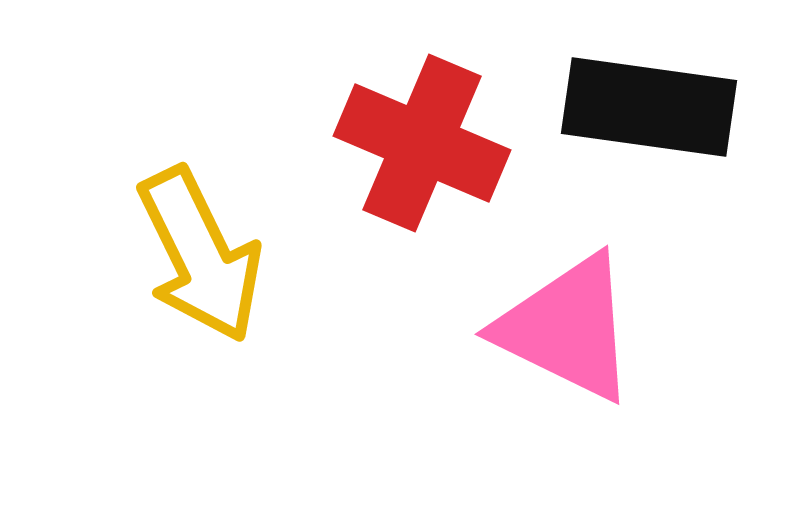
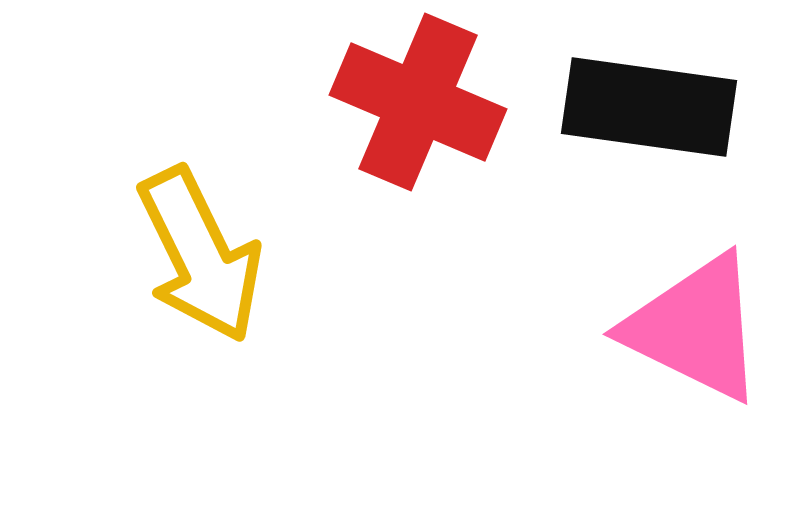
red cross: moved 4 px left, 41 px up
pink triangle: moved 128 px right
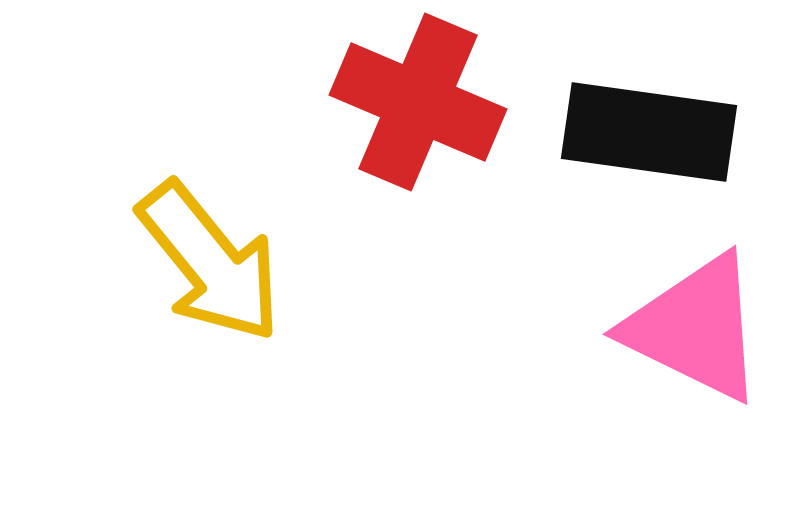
black rectangle: moved 25 px down
yellow arrow: moved 10 px right, 7 px down; rotated 13 degrees counterclockwise
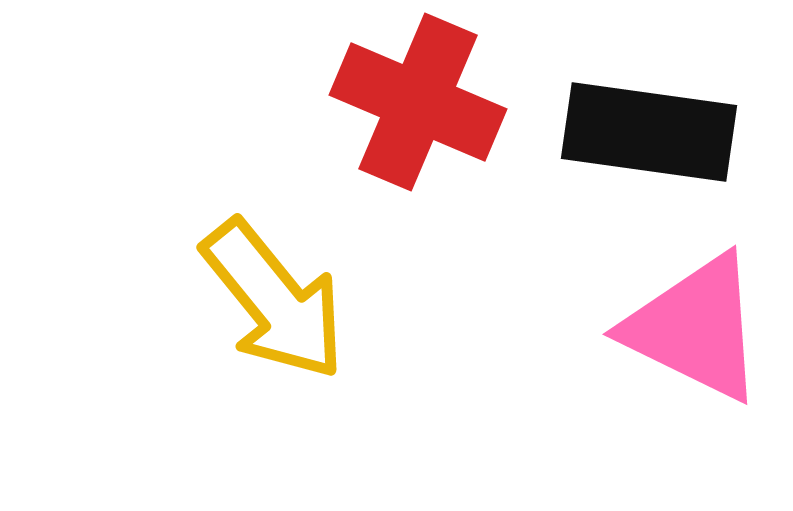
yellow arrow: moved 64 px right, 38 px down
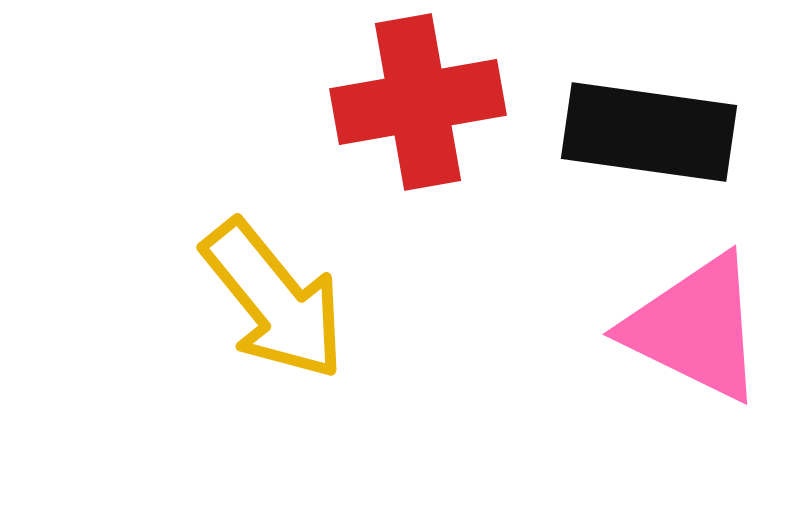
red cross: rotated 33 degrees counterclockwise
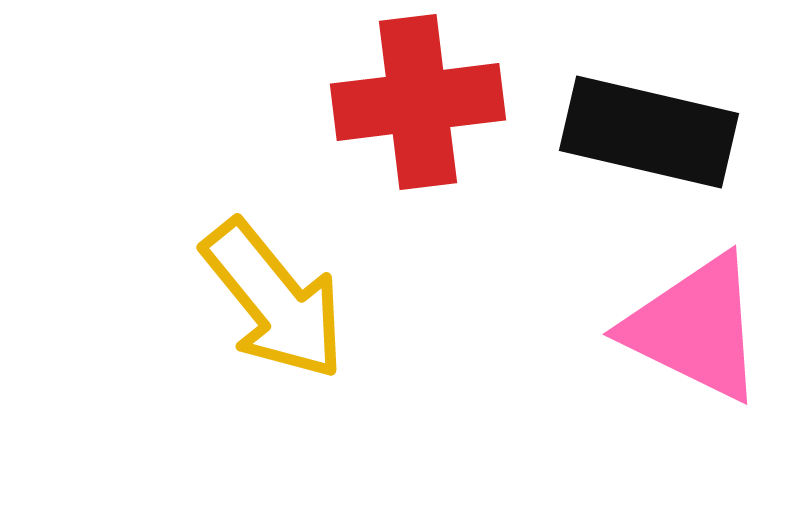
red cross: rotated 3 degrees clockwise
black rectangle: rotated 5 degrees clockwise
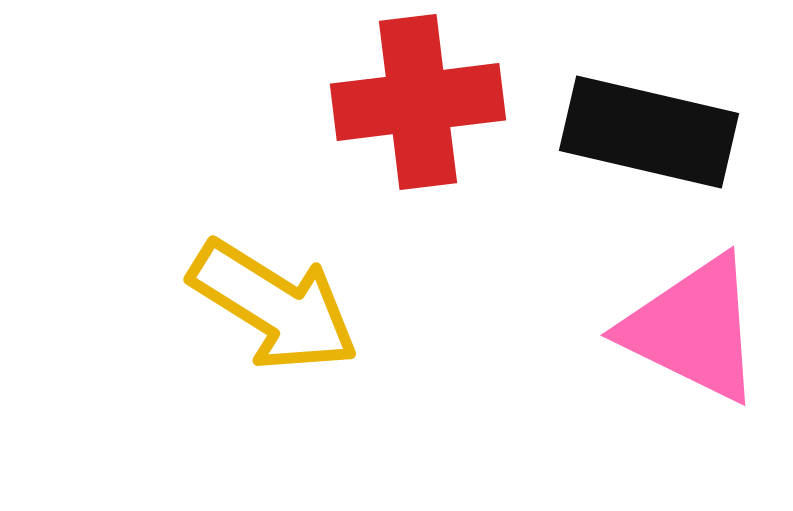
yellow arrow: moved 6 px down; rotated 19 degrees counterclockwise
pink triangle: moved 2 px left, 1 px down
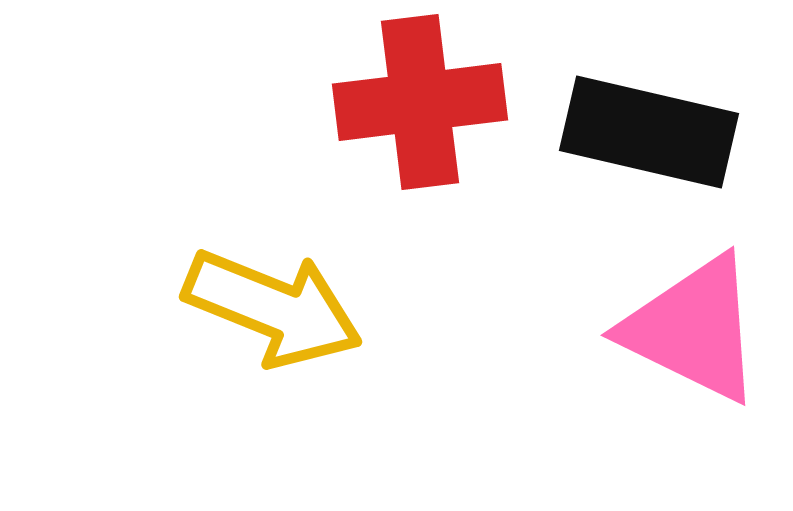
red cross: moved 2 px right
yellow arrow: moved 1 px left, 2 px down; rotated 10 degrees counterclockwise
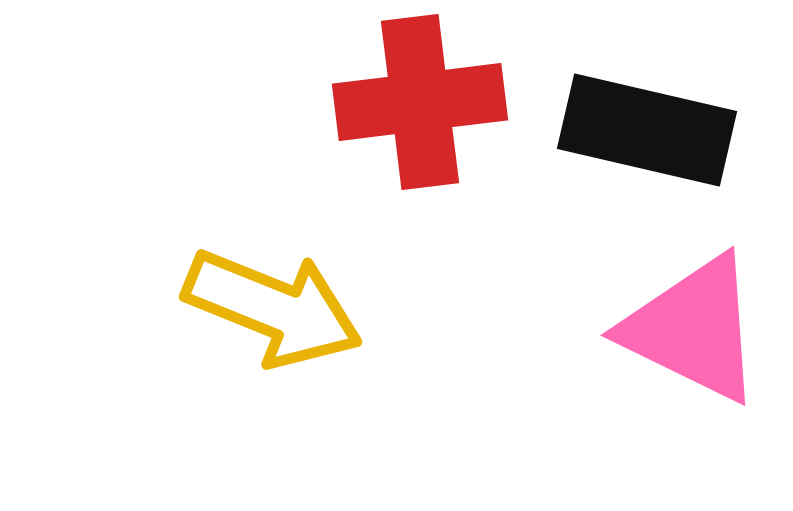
black rectangle: moved 2 px left, 2 px up
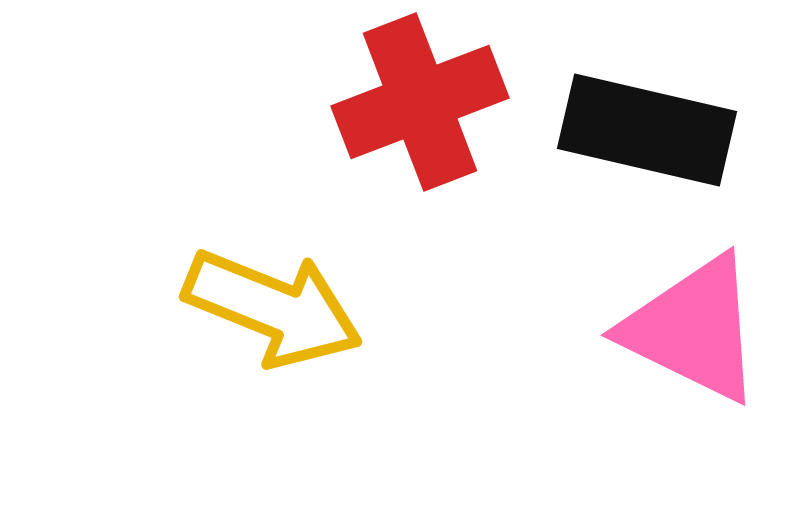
red cross: rotated 14 degrees counterclockwise
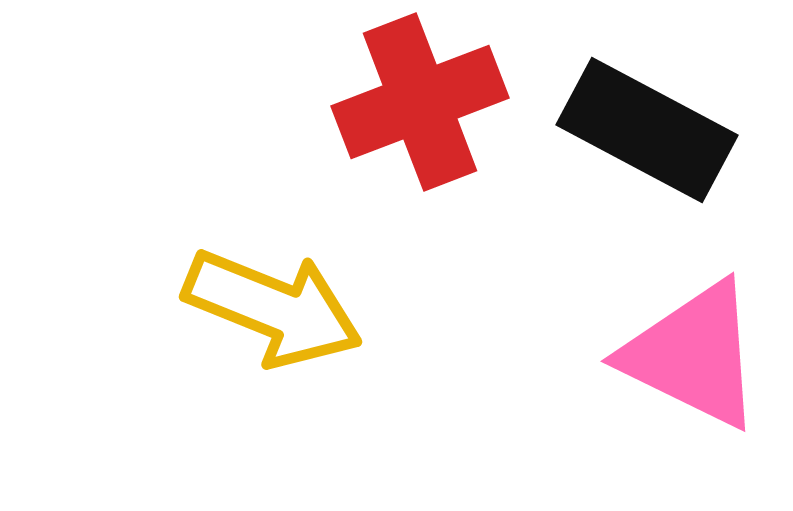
black rectangle: rotated 15 degrees clockwise
pink triangle: moved 26 px down
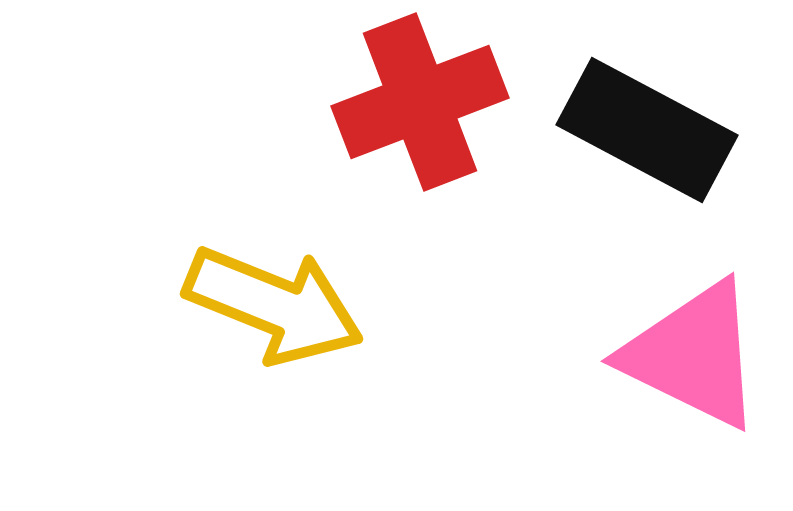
yellow arrow: moved 1 px right, 3 px up
